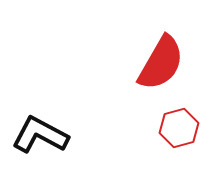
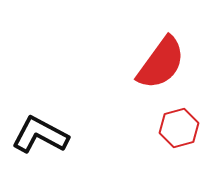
red semicircle: rotated 6 degrees clockwise
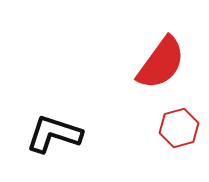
black L-shape: moved 14 px right, 1 px up; rotated 10 degrees counterclockwise
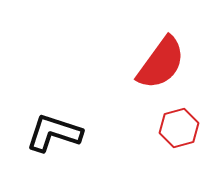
black L-shape: moved 1 px up
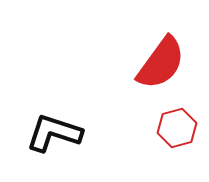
red hexagon: moved 2 px left
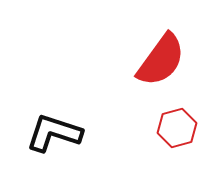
red semicircle: moved 3 px up
